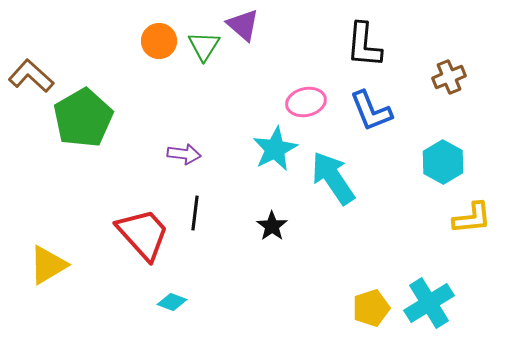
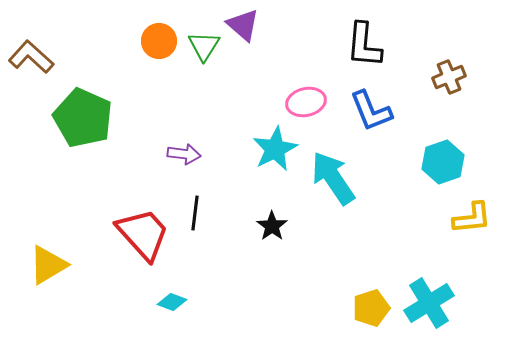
brown L-shape: moved 19 px up
green pentagon: rotated 18 degrees counterclockwise
cyan hexagon: rotated 12 degrees clockwise
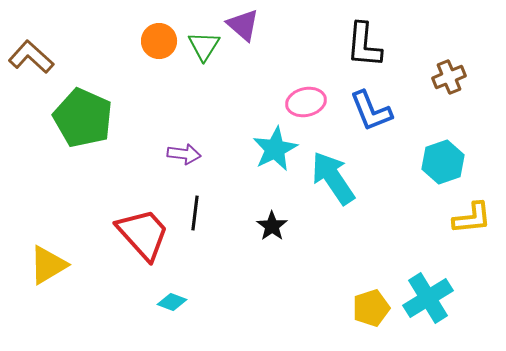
cyan cross: moved 1 px left, 5 px up
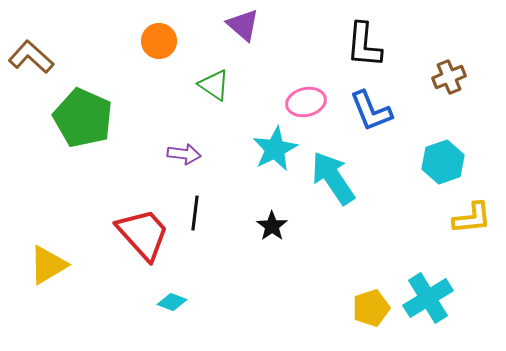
green triangle: moved 10 px right, 39 px down; rotated 28 degrees counterclockwise
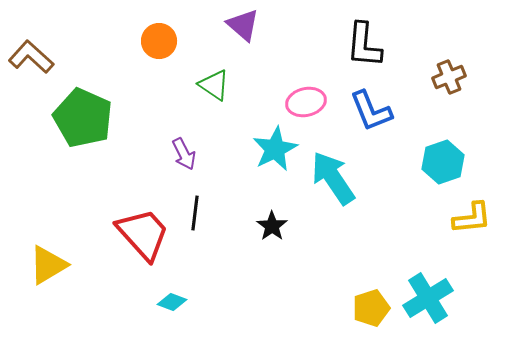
purple arrow: rotated 56 degrees clockwise
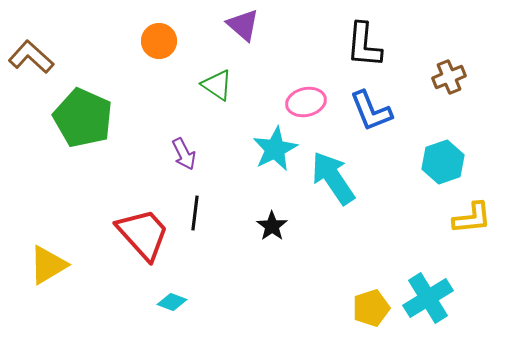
green triangle: moved 3 px right
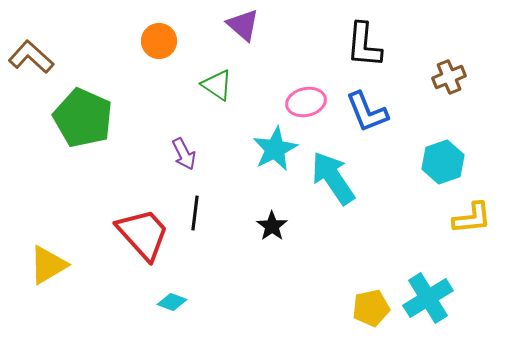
blue L-shape: moved 4 px left, 1 px down
yellow pentagon: rotated 6 degrees clockwise
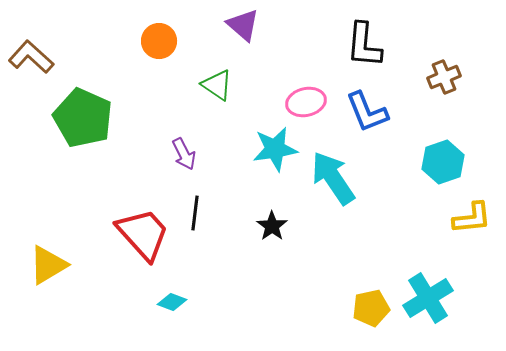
brown cross: moved 5 px left
cyan star: rotated 18 degrees clockwise
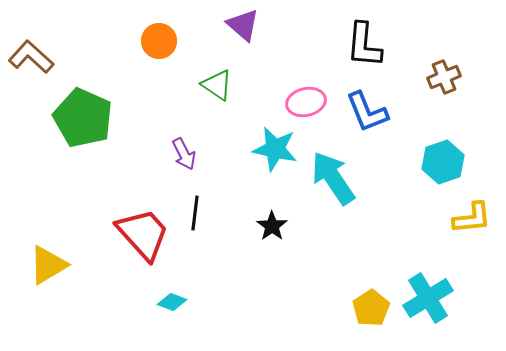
cyan star: rotated 21 degrees clockwise
yellow pentagon: rotated 21 degrees counterclockwise
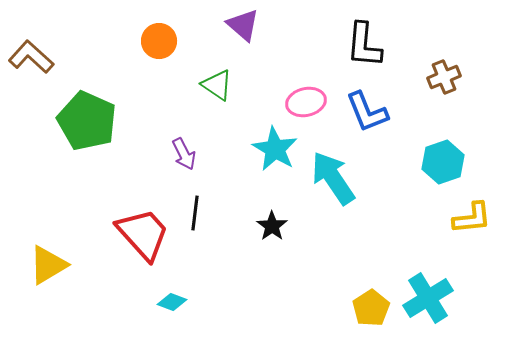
green pentagon: moved 4 px right, 3 px down
cyan star: rotated 18 degrees clockwise
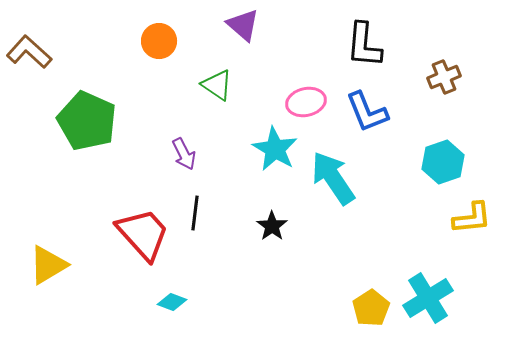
brown L-shape: moved 2 px left, 5 px up
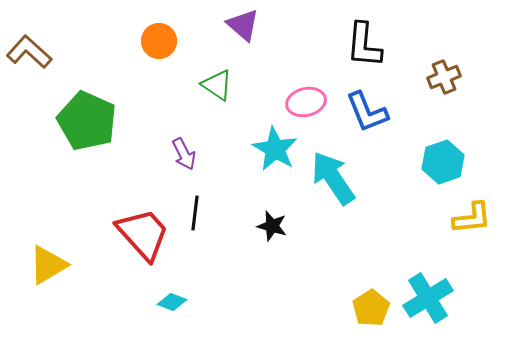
black star: rotated 20 degrees counterclockwise
